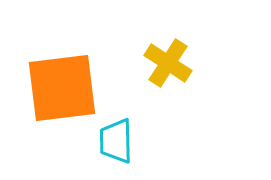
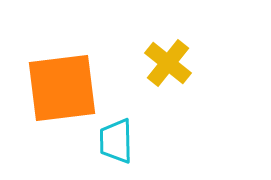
yellow cross: rotated 6 degrees clockwise
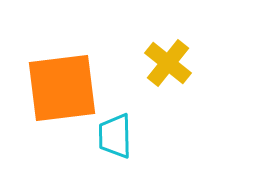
cyan trapezoid: moved 1 px left, 5 px up
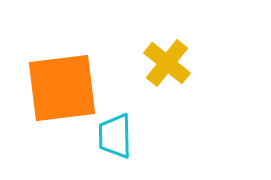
yellow cross: moved 1 px left
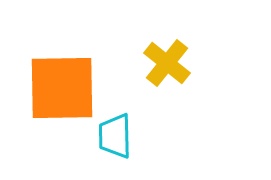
orange square: rotated 6 degrees clockwise
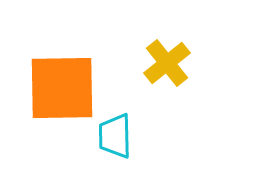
yellow cross: rotated 12 degrees clockwise
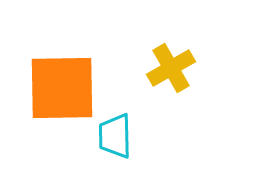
yellow cross: moved 4 px right, 5 px down; rotated 9 degrees clockwise
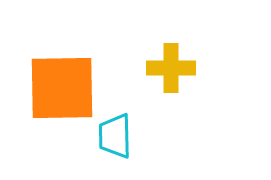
yellow cross: rotated 30 degrees clockwise
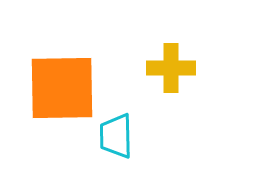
cyan trapezoid: moved 1 px right
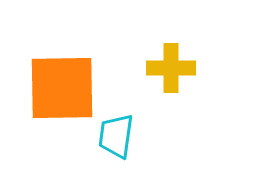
cyan trapezoid: rotated 9 degrees clockwise
